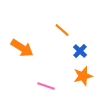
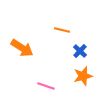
orange line: rotated 28 degrees counterclockwise
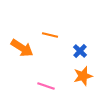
orange line: moved 12 px left, 5 px down
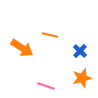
orange star: moved 1 px left, 2 px down
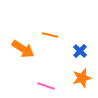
orange arrow: moved 1 px right, 1 px down
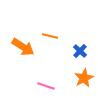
orange line: moved 1 px down
orange arrow: moved 2 px up
orange star: moved 2 px right; rotated 12 degrees counterclockwise
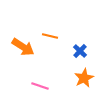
pink line: moved 6 px left
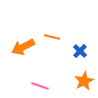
orange line: moved 2 px right, 1 px down
orange arrow: rotated 120 degrees clockwise
orange star: moved 3 px down
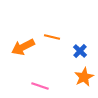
orange star: moved 4 px up
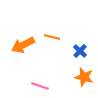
orange arrow: moved 2 px up
orange star: rotated 30 degrees counterclockwise
